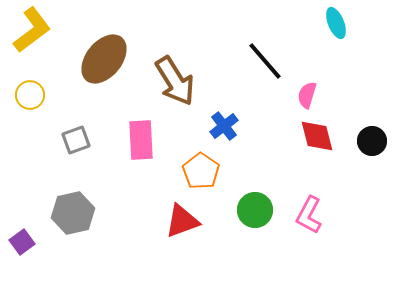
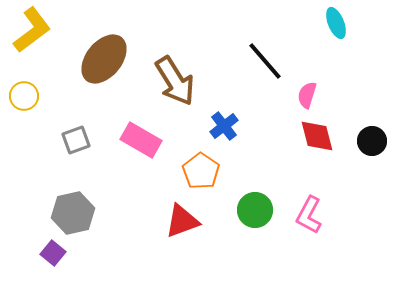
yellow circle: moved 6 px left, 1 px down
pink rectangle: rotated 57 degrees counterclockwise
purple square: moved 31 px right, 11 px down; rotated 15 degrees counterclockwise
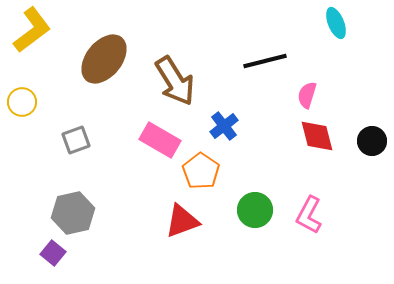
black line: rotated 63 degrees counterclockwise
yellow circle: moved 2 px left, 6 px down
pink rectangle: moved 19 px right
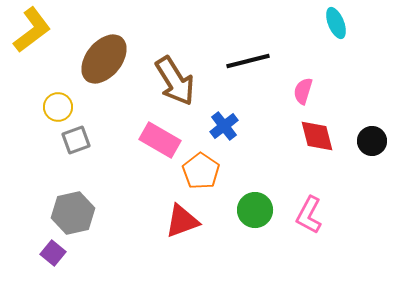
black line: moved 17 px left
pink semicircle: moved 4 px left, 4 px up
yellow circle: moved 36 px right, 5 px down
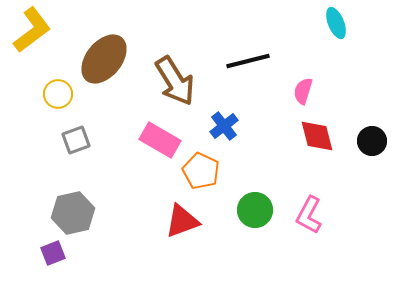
yellow circle: moved 13 px up
orange pentagon: rotated 9 degrees counterclockwise
purple square: rotated 30 degrees clockwise
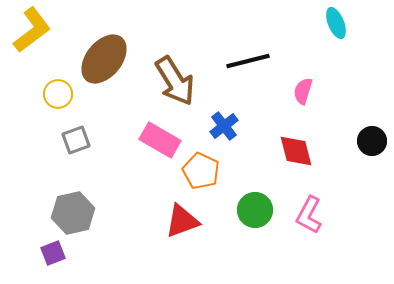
red diamond: moved 21 px left, 15 px down
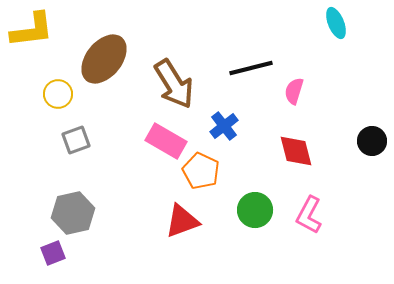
yellow L-shape: rotated 30 degrees clockwise
black line: moved 3 px right, 7 px down
brown arrow: moved 1 px left, 3 px down
pink semicircle: moved 9 px left
pink rectangle: moved 6 px right, 1 px down
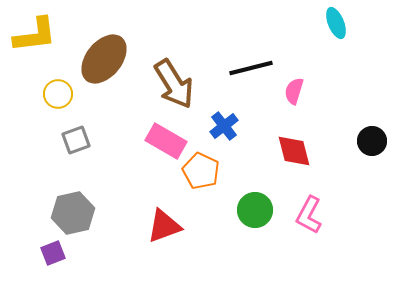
yellow L-shape: moved 3 px right, 5 px down
red diamond: moved 2 px left
red triangle: moved 18 px left, 5 px down
